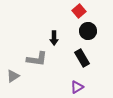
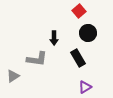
black circle: moved 2 px down
black rectangle: moved 4 px left
purple triangle: moved 8 px right
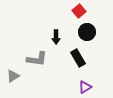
black circle: moved 1 px left, 1 px up
black arrow: moved 2 px right, 1 px up
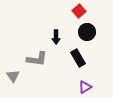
gray triangle: rotated 32 degrees counterclockwise
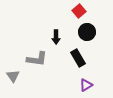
purple triangle: moved 1 px right, 2 px up
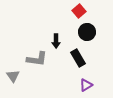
black arrow: moved 4 px down
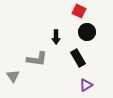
red square: rotated 24 degrees counterclockwise
black arrow: moved 4 px up
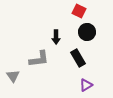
gray L-shape: moved 2 px right; rotated 15 degrees counterclockwise
